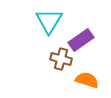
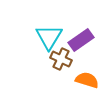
cyan triangle: moved 16 px down
brown cross: rotated 10 degrees clockwise
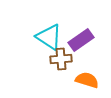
cyan triangle: rotated 28 degrees counterclockwise
brown cross: rotated 30 degrees counterclockwise
